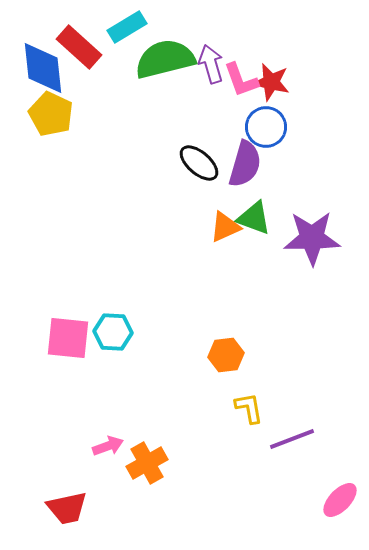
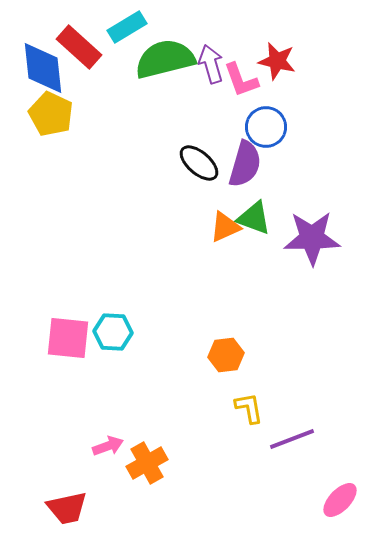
red star: moved 6 px right, 21 px up
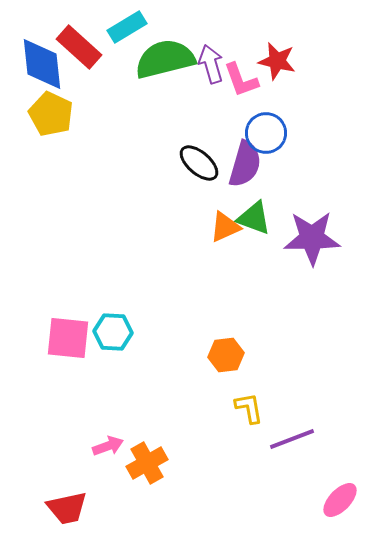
blue diamond: moved 1 px left, 4 px up
blue circle: moved 6 px down
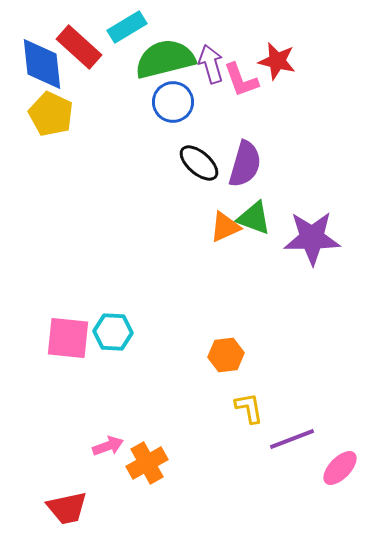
blue circle: moved 93 px left, 31 px up
pink ellipse: moved 32 px up
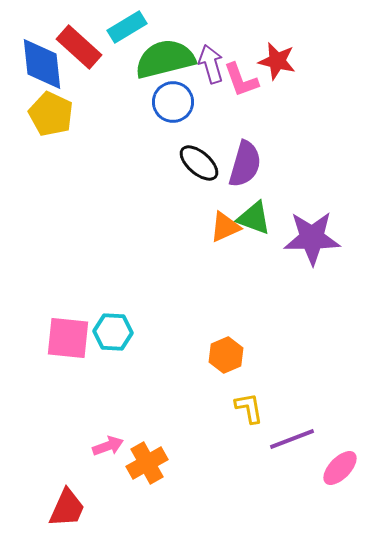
orange hexagon: rotated 16 degrees counterclockwise
red trapezoid: rotated 54 degrees counterclockwise
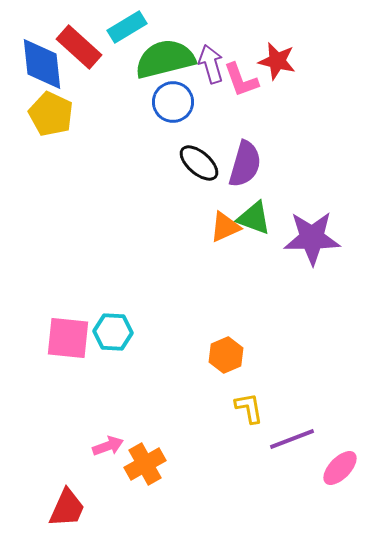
orange cross: moved 2 px left, 1 px down
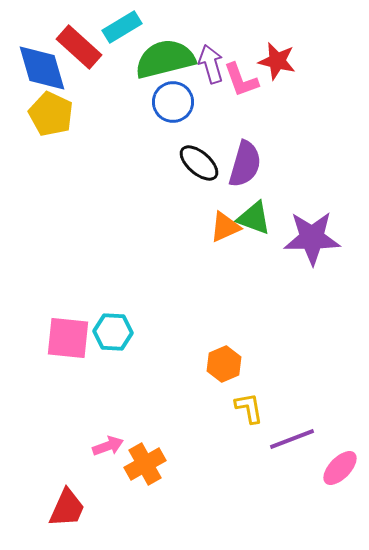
cyan rectangle: moved 5 px left
blue diamond: moved 4 px down; rotated 10 degrees counterclockwise
orange hexagon: moved 2 px left, 9 px down
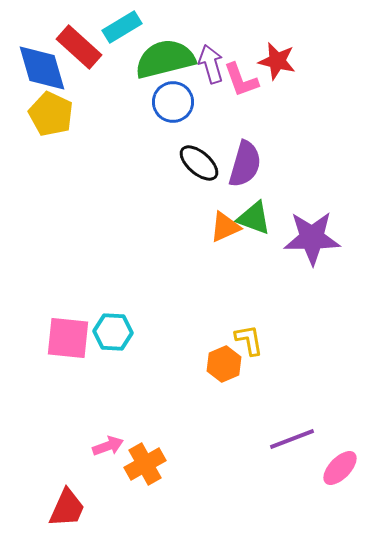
yellow L-shape: moved 68 px up
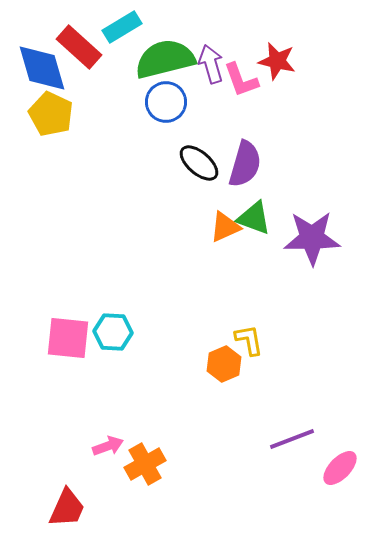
blue circle: moved 7 px left
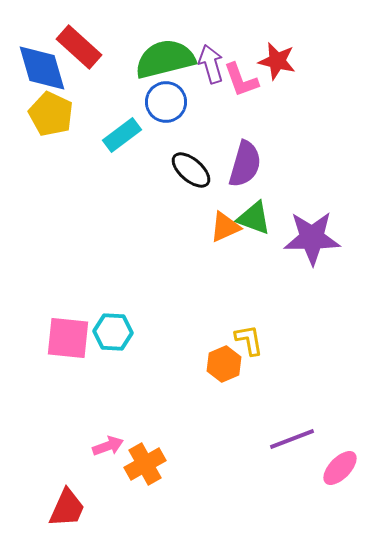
cyan rectangle: moved 108 px down; rotated 6 degrees counterclockwise
black ellipse: moved 8 px left, 7 px down
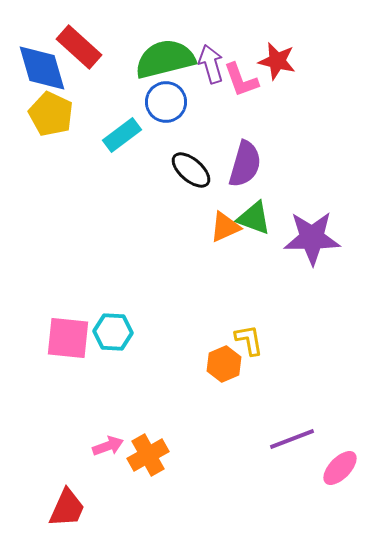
orange cross: moved 3 px right, 9 px up
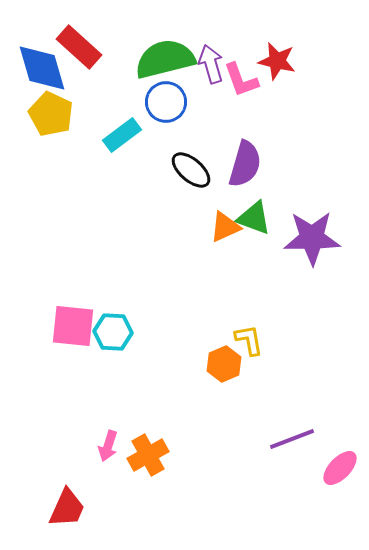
pink square: moved 5 px right, 12 px up
pink arrow: rotated 128 degrees clockwise
